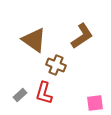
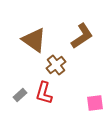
brown cross: rotated 30 degrees clockwise
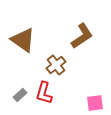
brown triangle: moved 11 px left
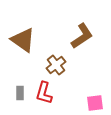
gray rectangle: moved 2 px up; rotated 48 degrees counterclockwise
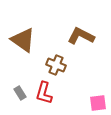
brown L-shape: moved 1 px left; rotated 120 degrees counterclockwise
brown cross: rotated 30 degrees counterclockwise
gray rectangle: rotated 32 degrees counterclockwise
pink square: moved 3 px right
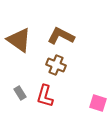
brown L-shape: moved 20 px left
brown triangle: moved 4 px left
red L-shape: moved 1 px right, 3 px down
pink square: rotated 24 degrees clockwise
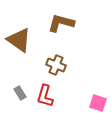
brown L-shape: moved 13 px up; rotated 12 degrees counterclockwise
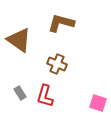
brown cross: moved 1 px right, 1 px up
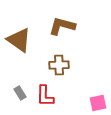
brown L-shape: moved 1 px right, 3 px down
brown cross: moved 2 px right, 1 px down; rotated 24 degrees counterclockwise
red L-shape: rotated 15 degrees counterclockwise
pink square: rotated 30 degrees counterclockwise
